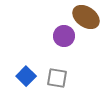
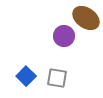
brown ellipse: moved 1 px down
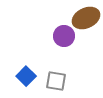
brown ellipse: rotated 60 degrees counterclockwise
gray square: moved 1 px left, 3 px down
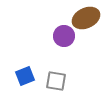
blue square: moved 1 px left; rotated 24 degrees clockwise
